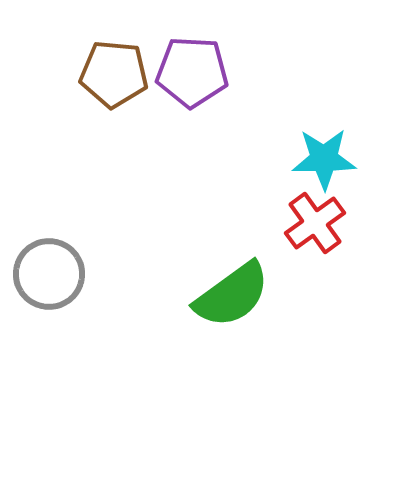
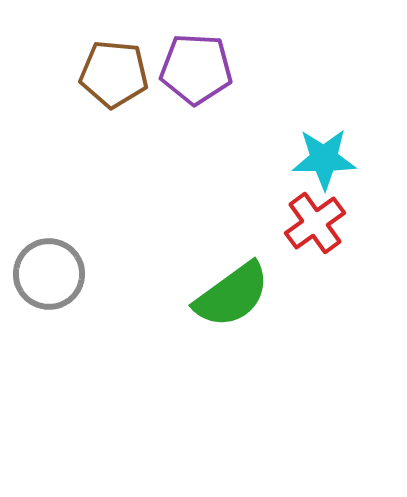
purple pentagon: moved 4 px right, 3 px up
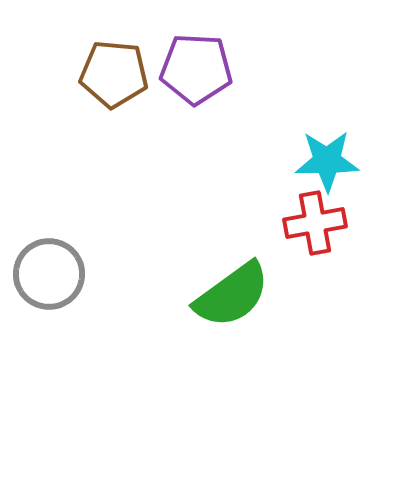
cyan star: moved 3 px right, 2 px down
red cross: rotated 26 degrees clockwise
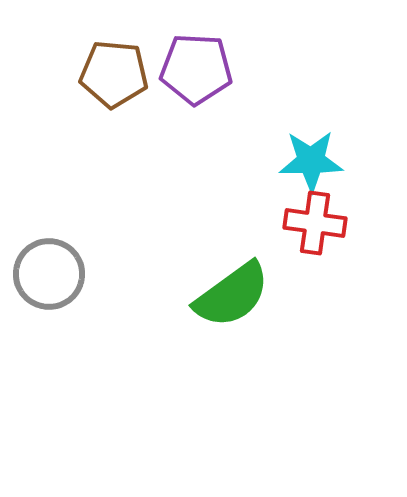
cyan star: moved 16 px left
red cross: rotated 18 degrees clockwise
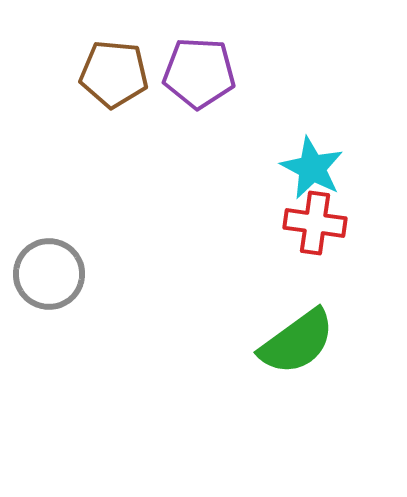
purple pentagon: moved 3 px right, 4 px down
cyan star: moved 1 px right, 7 px down; rotated 28 degrees clockwise
green semicircle: moved 65 px right, 47 px down
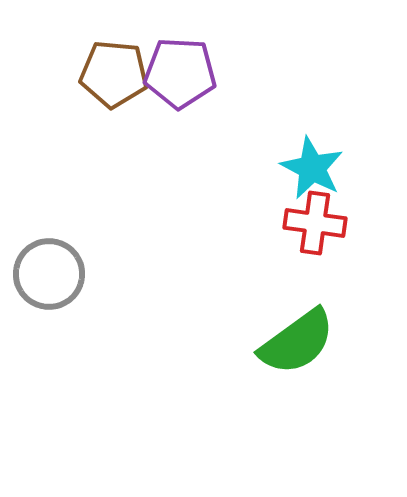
purple pentagon: moved 19 px left
